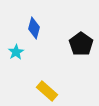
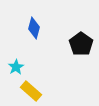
cyan star: moved 15 px down
yellow rectangle: moved 16 px left
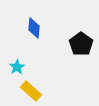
blue diamond: rotated 10 degrees counterclockwise
cyan star: moved 1 px right
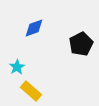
blue diamond: rotated 65 degrees clockwise
black pentagon: rotated 10 degrees clockwise
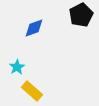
black pentagon: moved 29 px up
yellow rectangle: moved 1 px right
